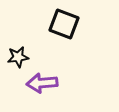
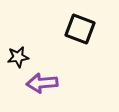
black square: moved 16 px right, 5 px down
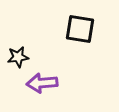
black square: rotated 12 degrees counterclockwise
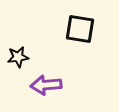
purple arrow: moved 4 px right, 2 px down
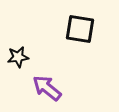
purple arrow: moved 1 px right, 3 px down; rotated 44 degrees clockwise
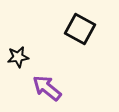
black square: rotated 20 degrees clockwise
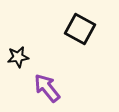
purple arrow: rotated 12 degrees clockwise
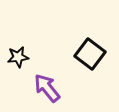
black square: moved 10 px right, 25 px down; rotated 8 degrees clockwise
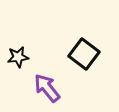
black square: moved 6 px left
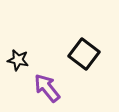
black star: moved 3 px down; rotated 20 degrees clockwise
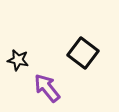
black square: moved 1 px left, 1 px up
